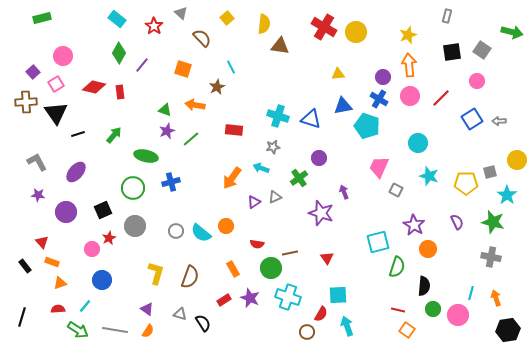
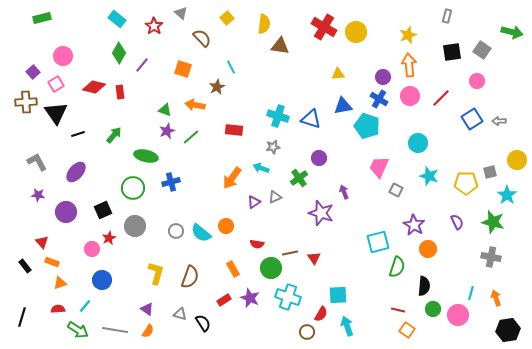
green line at (191, 139): moved 2 px up
red triangle at (327, 258): moved 13 px left
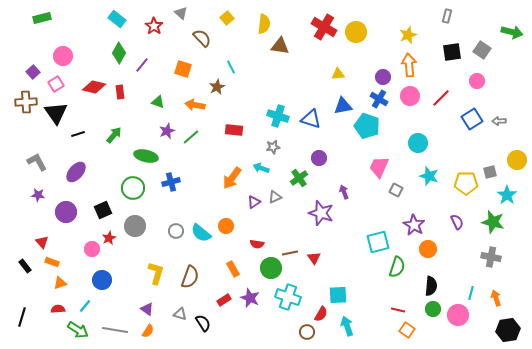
green triangle at (165, 110): moved 7 px left, 8 px up
black semicircle at (424, 286): moved 7 px right
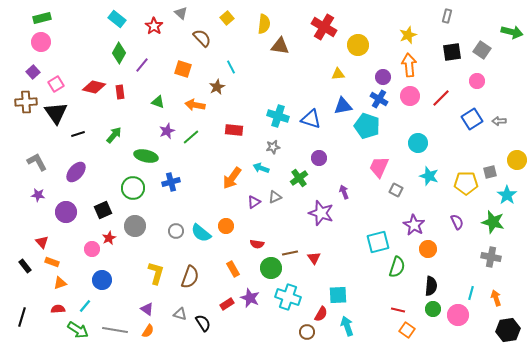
yellow circle at (356, 32): moved 2 px right, 13 px down
pink circle at (63, 56): moved 22 px left, 14 px up
red rectangle at (224, 300): moved 3 px right, 4 px down
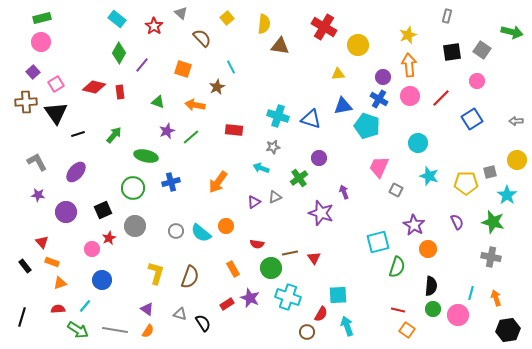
gray arrow at (499, 121): moved 17 px right
orange arrow at (232, 178): moved 14 px left, 4 px down
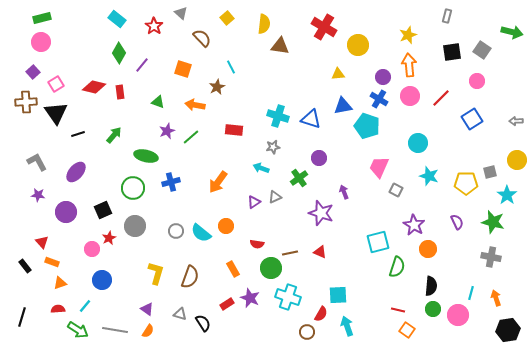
red triangle at (314, 258): moved 6 px right, 6 px up; rotated 32 degrees counterclockwise
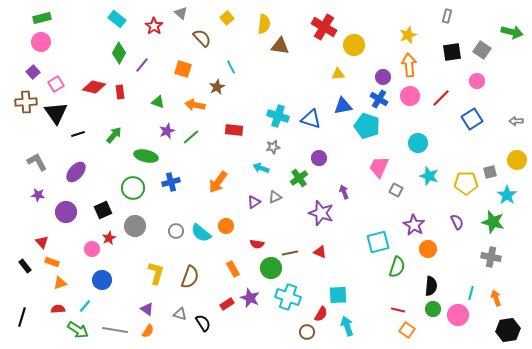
yellow circle at (358, 45): moved 4 px left
